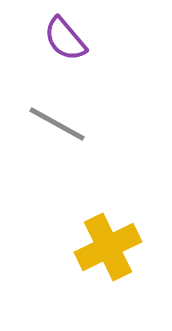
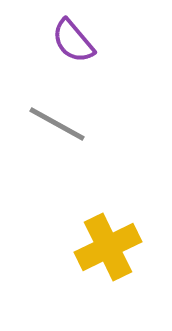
purple semicircle: moved 8 px right, 2 px down
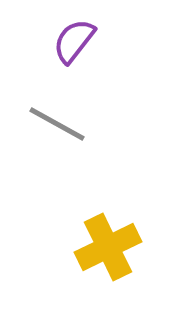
purple semicircle: moved 1 px right; rotated 78 degrees clockwise
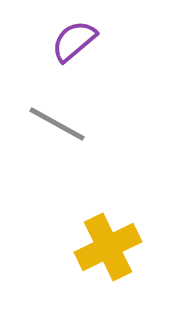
purple semicircle: rotated 12 degrees clockwise
